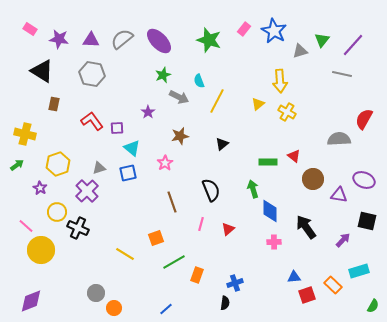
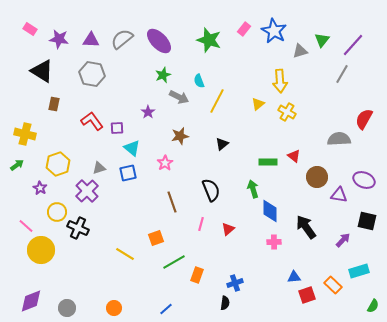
gray line at (342, 74): rotated 72 degrees counterclockwise
brown circle at (313, 179): moved 4 px right, 2 px up
gray circle at (96, 293): moved 29 px left, 15 px down
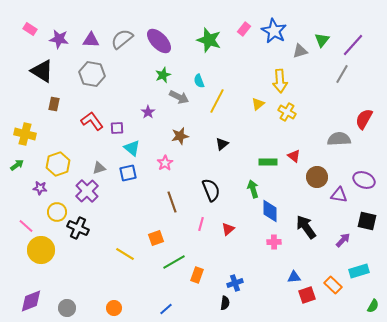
purple star at (40, 188): rotated 24 degrees counterclockwise
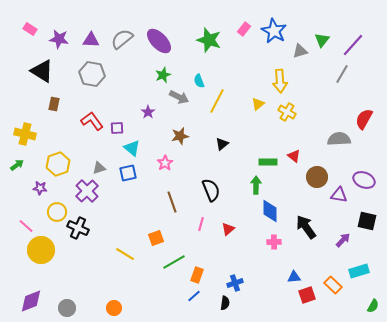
green arrow at (253, 189): moved 3 px right, 4 px up; rotated 18 degrees clockwise
blue line at (166, 309): moved 28 px right, 13 px up
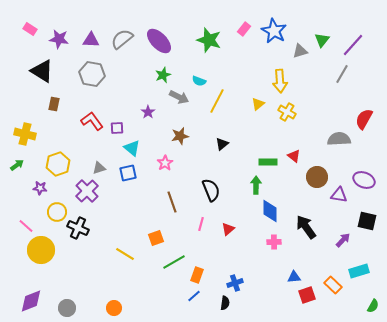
cyan semicircle at (199, 81): rotated 48 degrees counterclockwise
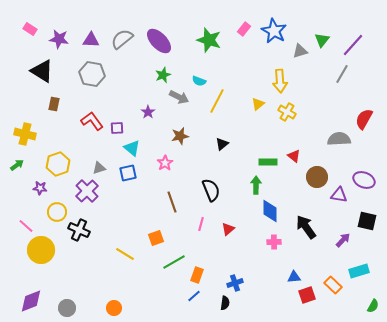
black cross at (78, 228): moved 1 px right, 2 px down
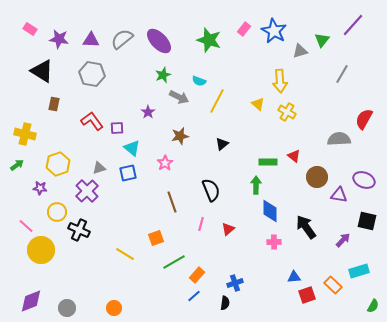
purple line at (353, 45): moved 20 px up
yellow triangle at (258, 104): rotated 40 degrees counterclockwise
orange rectangle at (197, 275): rotated 21 degrees clockwise
